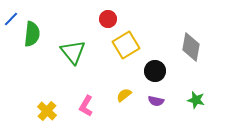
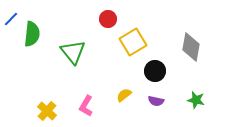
yellow square: moved 7 px right, 3 px up
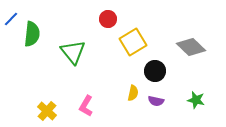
gray diamond: rotated 56 degrees counterclockwise
yellow semicircle: moved 9 px right, 2 px up; rotated 140 degrees clockwise
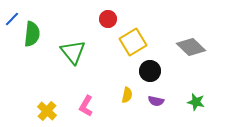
blue line: moved 1 px right
black circle: moved 5 px left
yellow semicircle: moved 6 px left, 2 px down
green star: moved 2 px down
